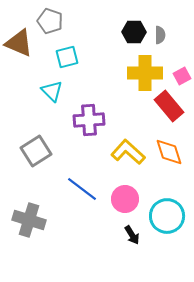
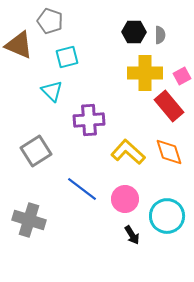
brown triangle: moved 2 px down
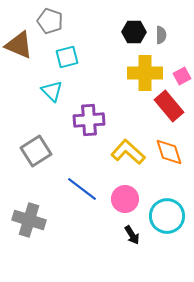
gray semicircle: moved 1 px right
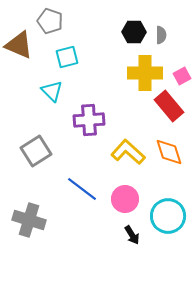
cyan circle: moved 1 px right
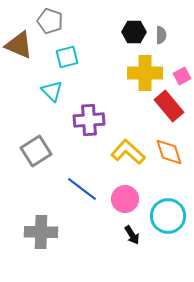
gray cross: moved 12 px right, 12 px down; rotated 16 degrees counterclockwise
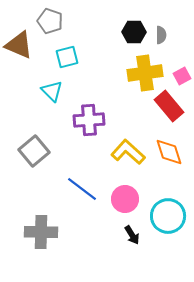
yellow cross: rotated 8 degrees counterclockwise
gray square: moved 2 px left; rotated 8 degrees counterclockwise
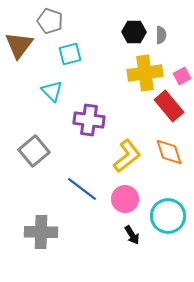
brown triangle: rotated 44 degrees clockwise
cyan square: moved 3 px right, 3 px up
purple cross: rotated 12 degrees clockwise
yellow L-shape: moved 1 px left, 4 px down; rotated 100 degrees clockwise
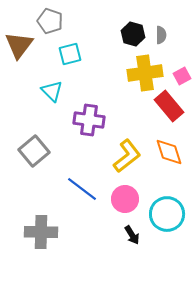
black hexagon: moved 1 px left, 2 px down; rotated 15 degrees clockwise
cyan circle: moved 1 px left, 2 px up
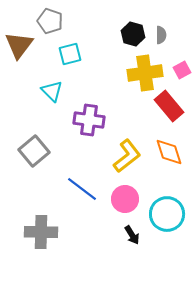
pink square: moved 6 px up
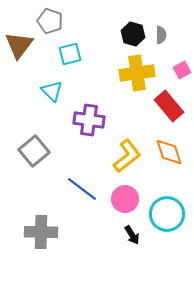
yellow cross: moved 8 px left
